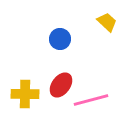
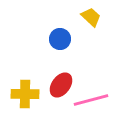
yellow trapezoid: moved 16 px left, 5 px up
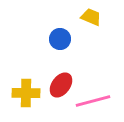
yellow trapezoid: rotated 20 degrees counterclockwise
yellow cross: moved 1 px right, 1 px up
pink line: moved 2 px right, 1 px down
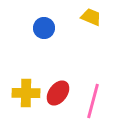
blue circle: moved 16 px left, 11 px up
red ellipse: moved 3 px left, 8 px down
pink line: rotated 60 degrees counterclockwise
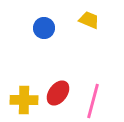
yellow trapezoid: moved 2 px left, 3 px down
yellow cross: moved 2 px left, 7 px down
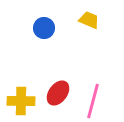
yellow cross: moved 3 px left, 1 px down
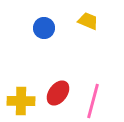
yellow trapezoid: moved 1 px left, 1 px down
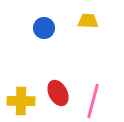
yellow trapezoid: rotated 20 degrees counterclockwise
red ellipse: rotated 65 degrees counterclockwise
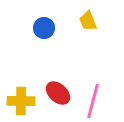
yellow trapezoid: rotated 115 degrees counterclockwise
red ellipse: rotated 20 degrees counterclockwise
